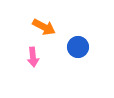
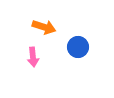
orange arrow: rotated 10 degrees counterclockwise
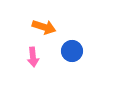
blue circle: moved 6 px left, 4 px down
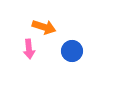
pink arrow: moved 4 px left, 8 px up
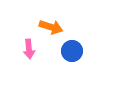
orange arrow: moved 7 px right
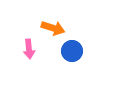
orange arrow: moved 2 px right, 1 px down
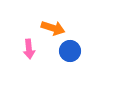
blue circle: moved 2 px left
